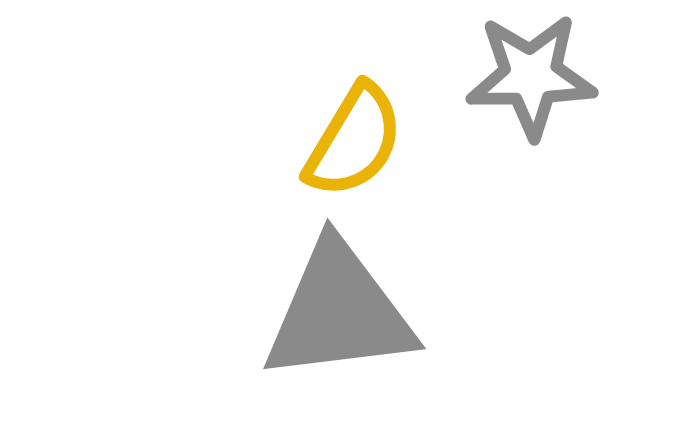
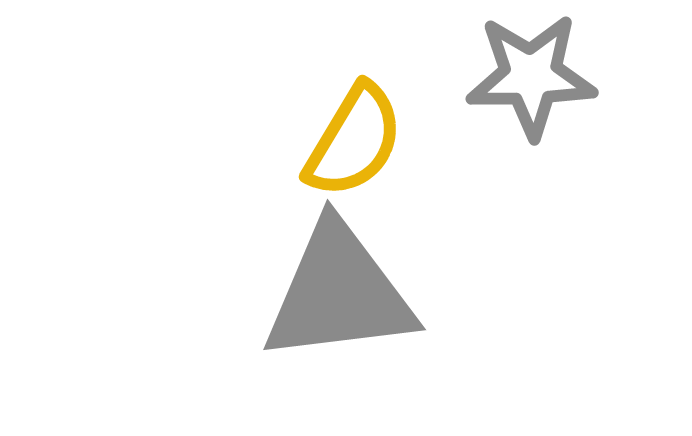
gray triangle: moved 19 px up
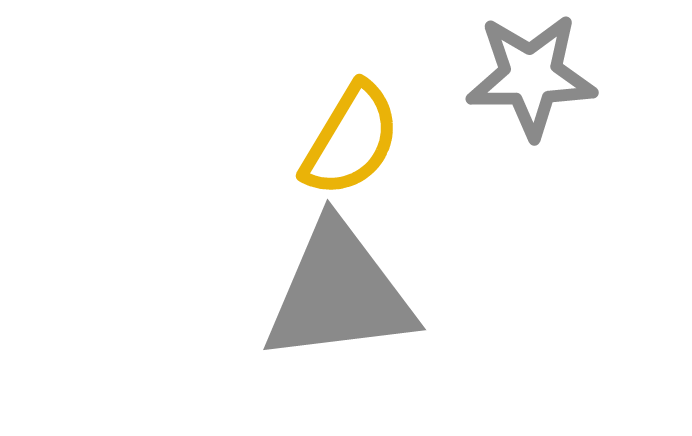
yellow semicircle: moved 3 px left, 1 px up
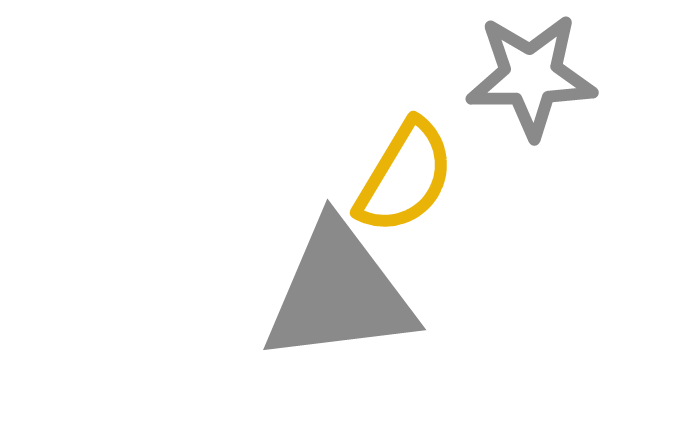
yellow semicircle: moved 54 px right, 37 px down
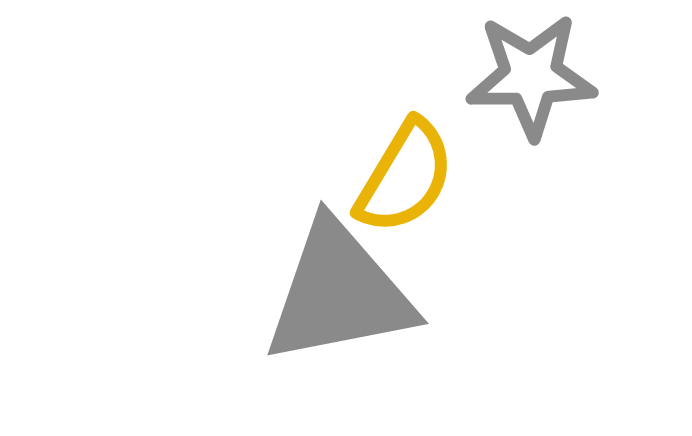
gray triangle: rotated 4 degrees counterclockwise
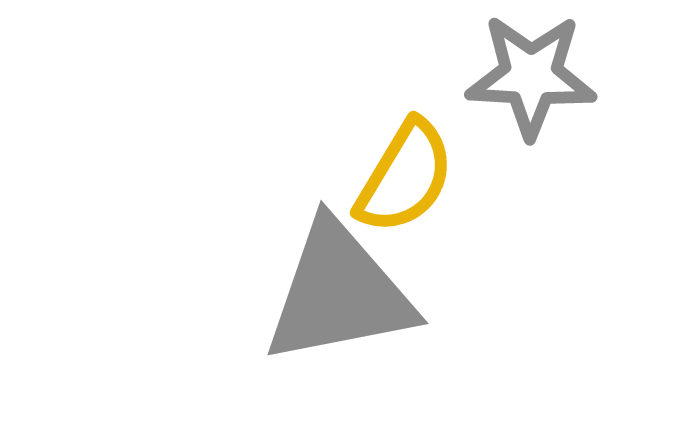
gray star: rotated 4 degrees clockwise
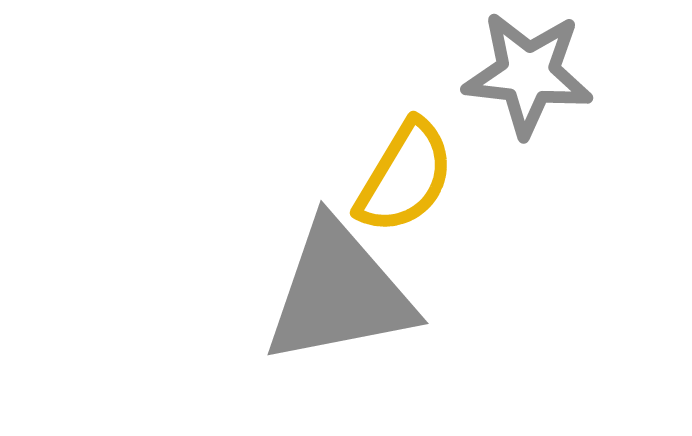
gray star: moved 3 px left, 2 px up; rotated 3 degrees clockwise
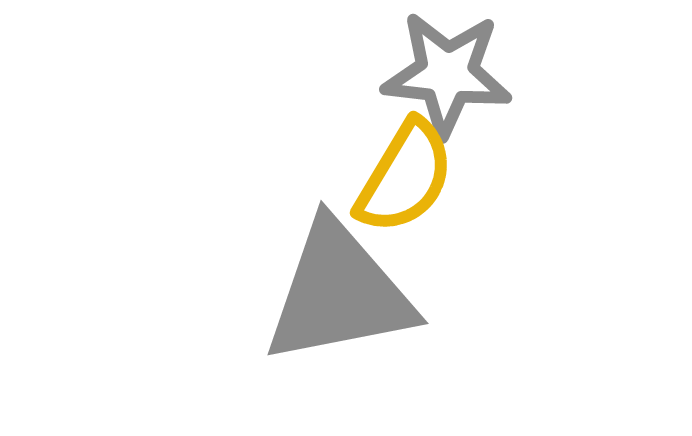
gray star: moved 81 px left
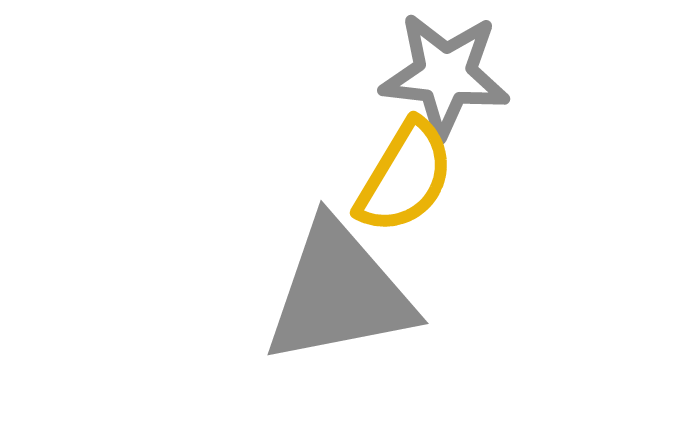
gray star: moved 2 px left, 1 px down
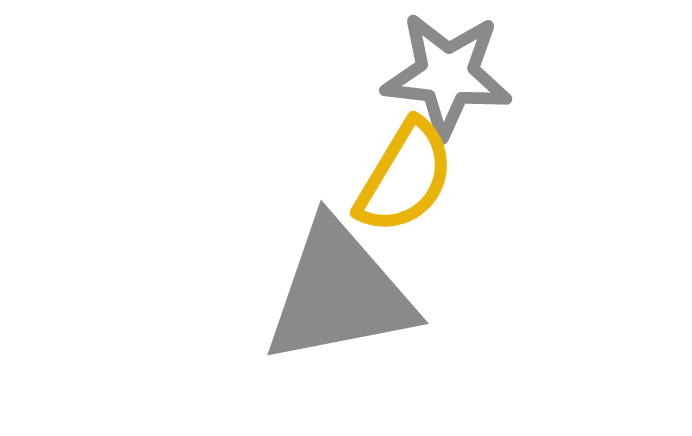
gray star: moved 2 px right
